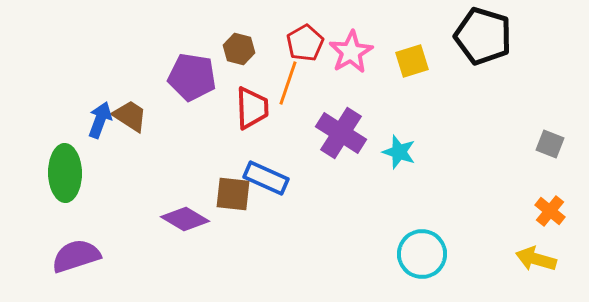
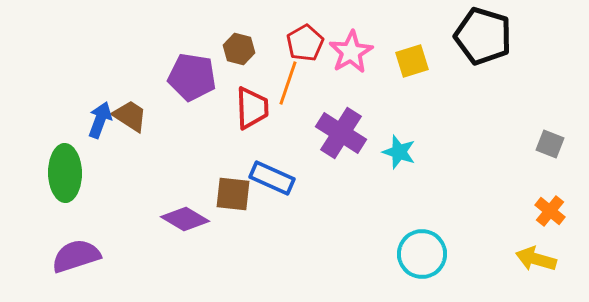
blue rectangle: moved 6 px right
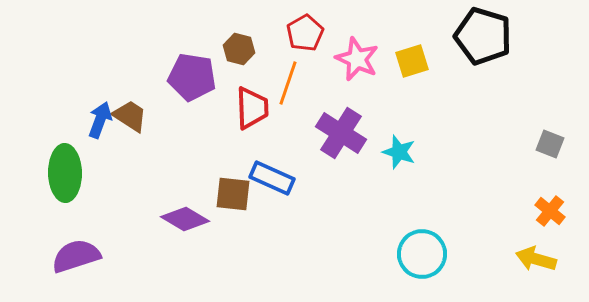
red pentagon: moved 10 px up
pink star: moved 6 px right, 7 px down; rotated 18 degrees counterclockwise
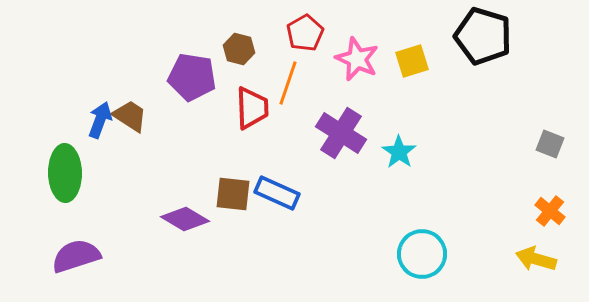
cyan star: rotated 16 degrees clockwise
blue rectangle: moved 5 px right, 15 px down
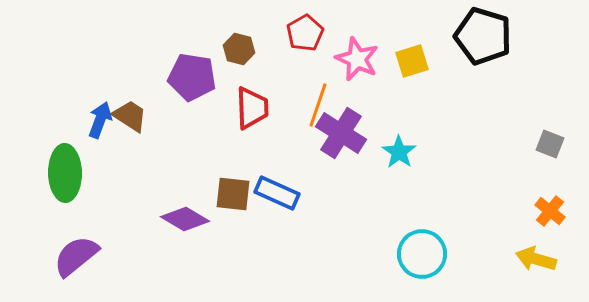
orange line: moved 30 px right, 22 px down
purple semicircle: rotated 21 degrees counterclockwise
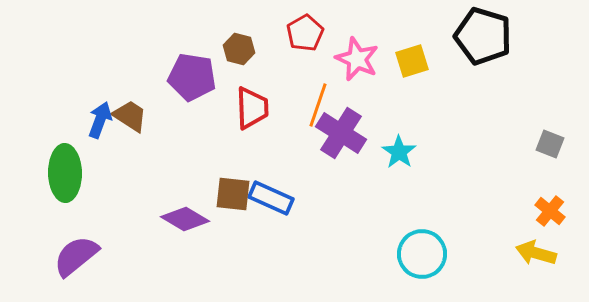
blue rectangle: moved 6 px left, 5 px down
yellow arrow: moved 6 px up
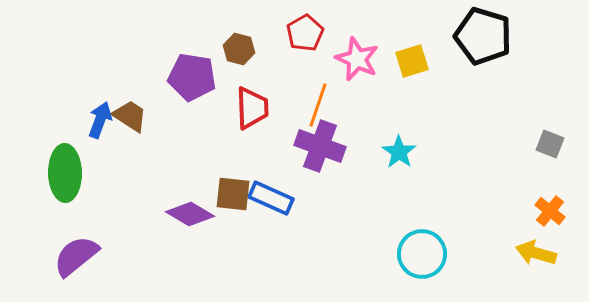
purple cross: moved 21 px left, 13 px down; rotated 12 degrees counterclockwise
purple diamond: moved 5 px right, 5 px up
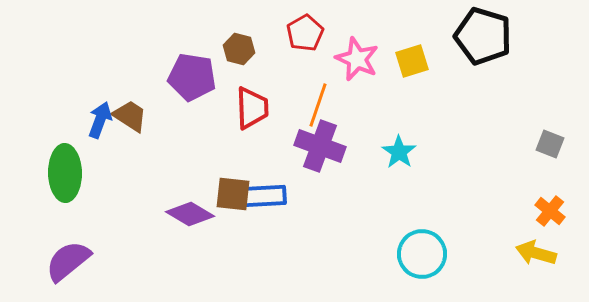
blue rectangle: moved 7 px left, 2 px up; rotated 27 degrees counterclockwise
purple semicircle: moved 8 px left, 5 px down
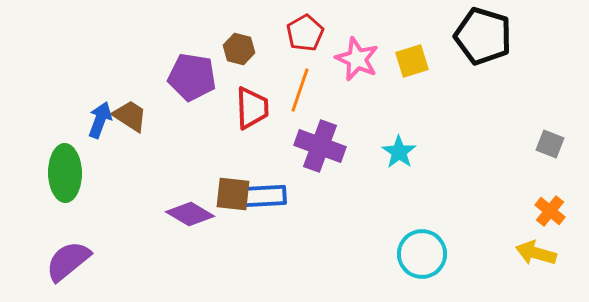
orange line: moved 18 px left, 15 px up
